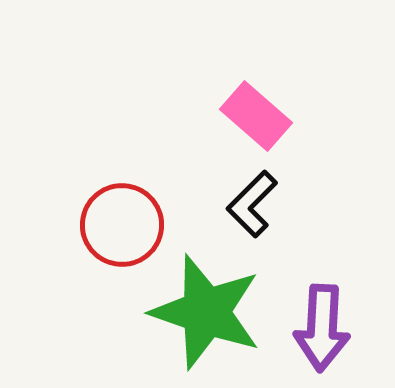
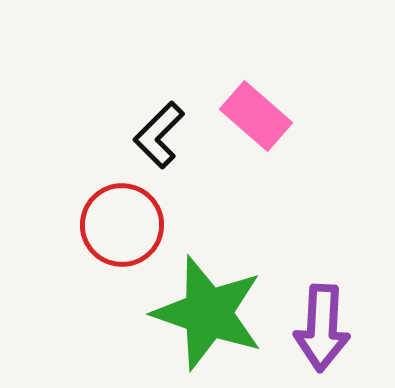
black L-shape: moved 93 px left, 69 px up
green star: moved 2 px right, 1 px down
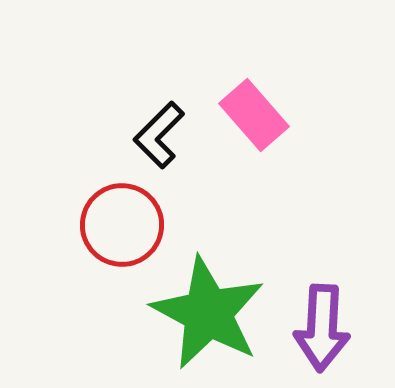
pink rectangle: moved 2 px left, 1 px up; rotated 8 degrees clockwise
green star: rotated 9 degrees clockwise
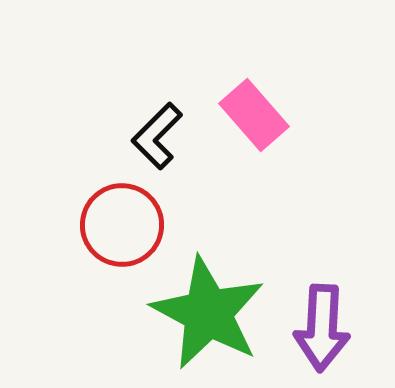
black L-shape: moved 2 px left, 1 px down
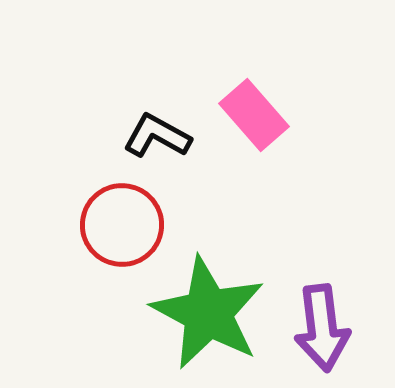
black L-shape: rotated 74 degrees clockwise
purple arrow: rotated 10 degrees counterclockwise
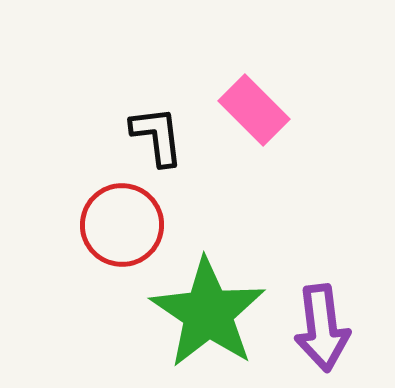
pink rectangle: moved 5 px up; rotated 4 degrees counterclockwise
black L-shape: rotated 54 degrees clockwise
green star: rotated 6 degrees clockwise
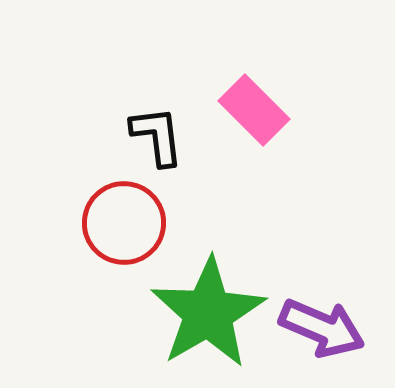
red circle: moved 2 px right, 2 px up
green star: rotated 8 degrees clockwise
purple arrow: rotated 60 degrees counterclockwise
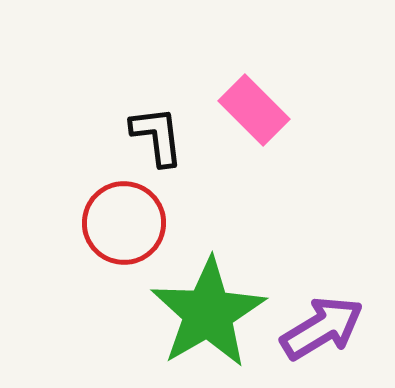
purple arrow: rotated 54 degrees counterclockwise
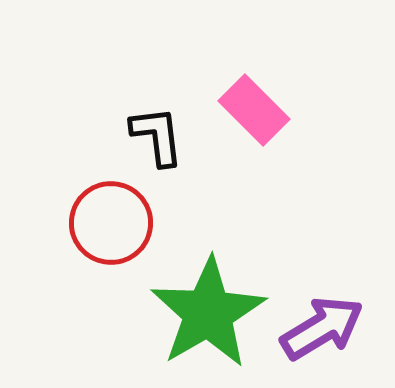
red circle: moved 13 px left
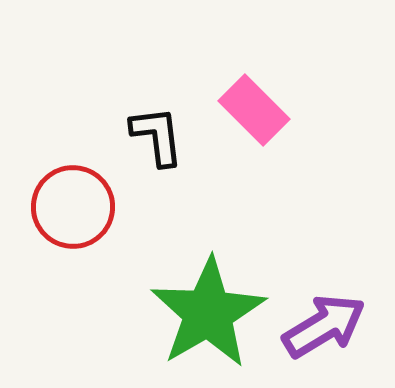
red circle: moved 38 px left, 16 px up
purple arrow: moved 2 px right, 2 px up
